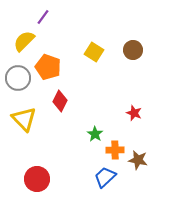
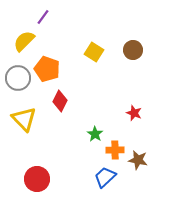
orange pentagon: moved 1 px left, 2 px down
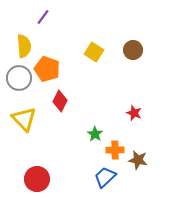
yellow semicircle: moved 5 px down; rotated 130 degrees clockwise
gray circle: moved 1 px right
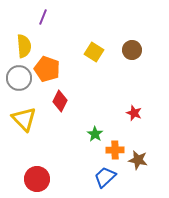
purple line: rotated 14 degrees counterclockwise
brown circle: moved 1 px left
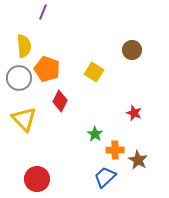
purple line: moved 5 px up
yellow square: moved 20 px down
brown star: rotated 18 degrees clockwise
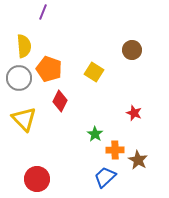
orange pentagon: moved 2 px right
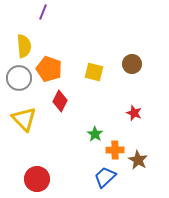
brown circle: moved 14 px down
yellow square: rotated 18 degrees counterclockwise
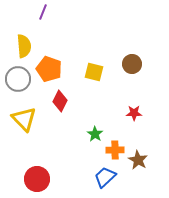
gray circle: moved 1 px left, 1 px down
red star: rotated 21 degrees counterclockwise
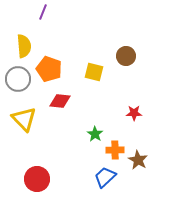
brown circle: moved 6 px left, 8 px up
red diamond: rotated 70 degrees clockwise
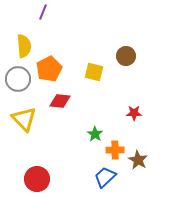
orange pentagon: rotated 25 degrees clockwise
